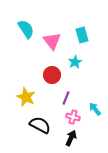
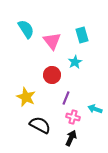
cyan arrow: rotated 32 degrees counterclockwise
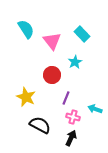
cyan rectangle: moved 1 px up; rotated 28 degrees counterclockwise
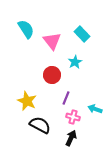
yellow star: moved 1 px right, 4 px down
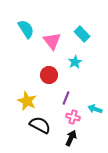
red circle: moved 3 px left
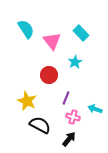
cyan rectangle: moved 1 px left, 1 px up
black arrow: moved 2 px left, 1 px down; rotated 14 degrees clockwise
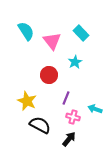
cyan semicircle: moved 2 px down
